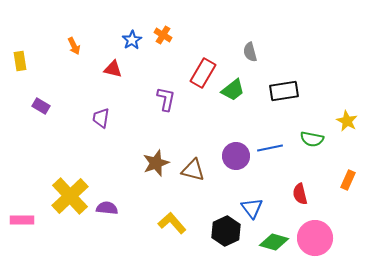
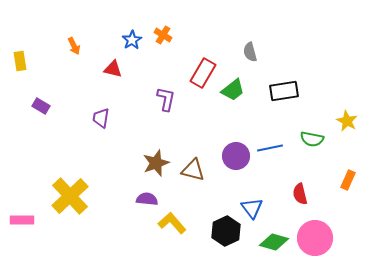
purple semicircle: moved 40 px right, 9 px up
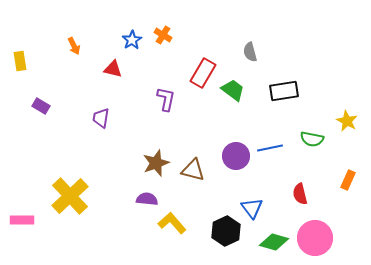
green trapezoid: rotated 105 degrees counterclockwise
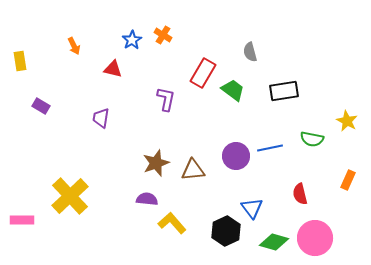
brown triangle: rotated 20 degrees counterclockwise
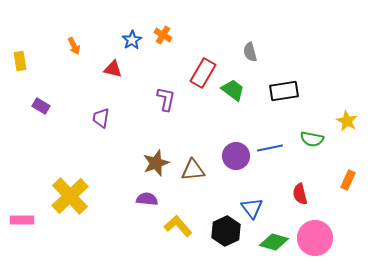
yellow L-shape: moved 6 px right, 3 px down
